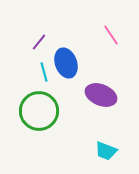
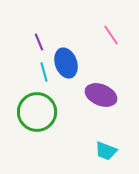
purple line: rotated 60 degrees counterclockwise
green circle: moved 2 px left, 1 px down
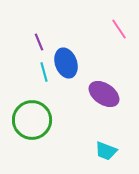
pink line: moved 8 px right, 6 px up
purple ellipse: moved 3 px right, 1 px up; rotated 12 degrees clockwise
green circle: moved 5 px left, 8 px down
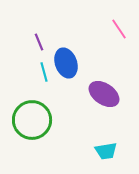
cyan trapezoid: rotated 30 degrees counterclockwise
